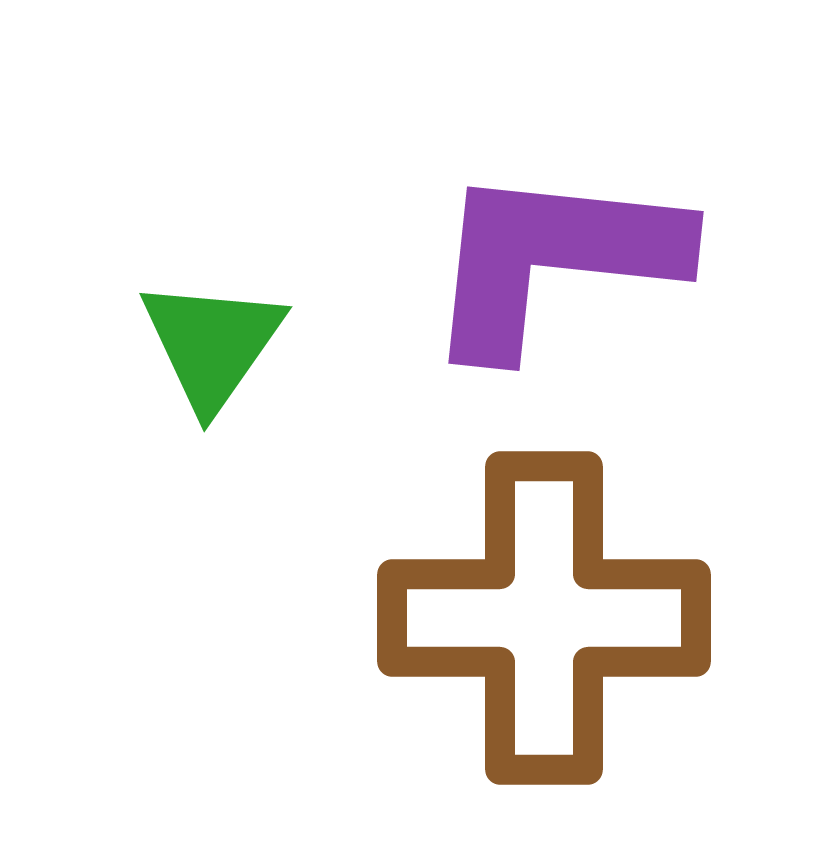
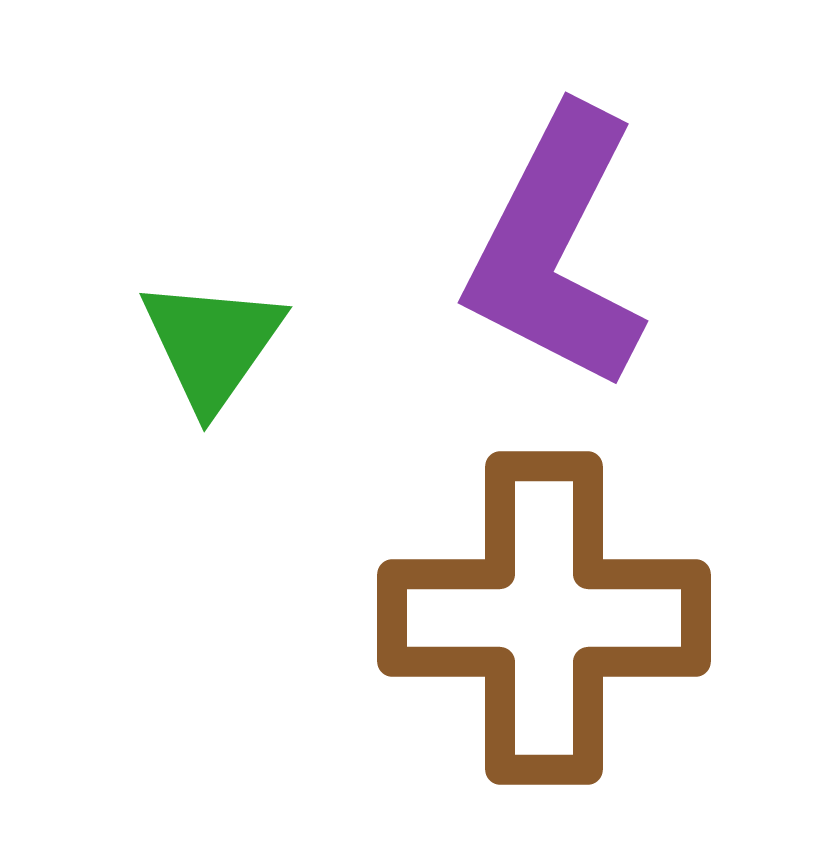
purple L-shape: moved 3 px right, 10 px up; rotated 69 degrees counterclockwise
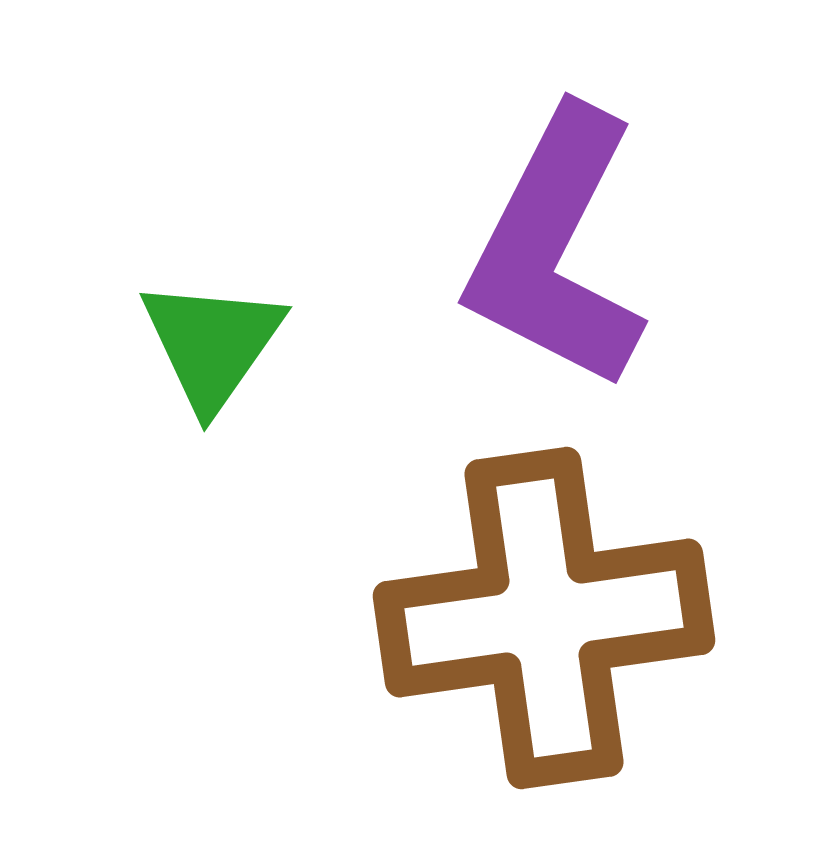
brown cross: rotated 8 degrees counterclockwise
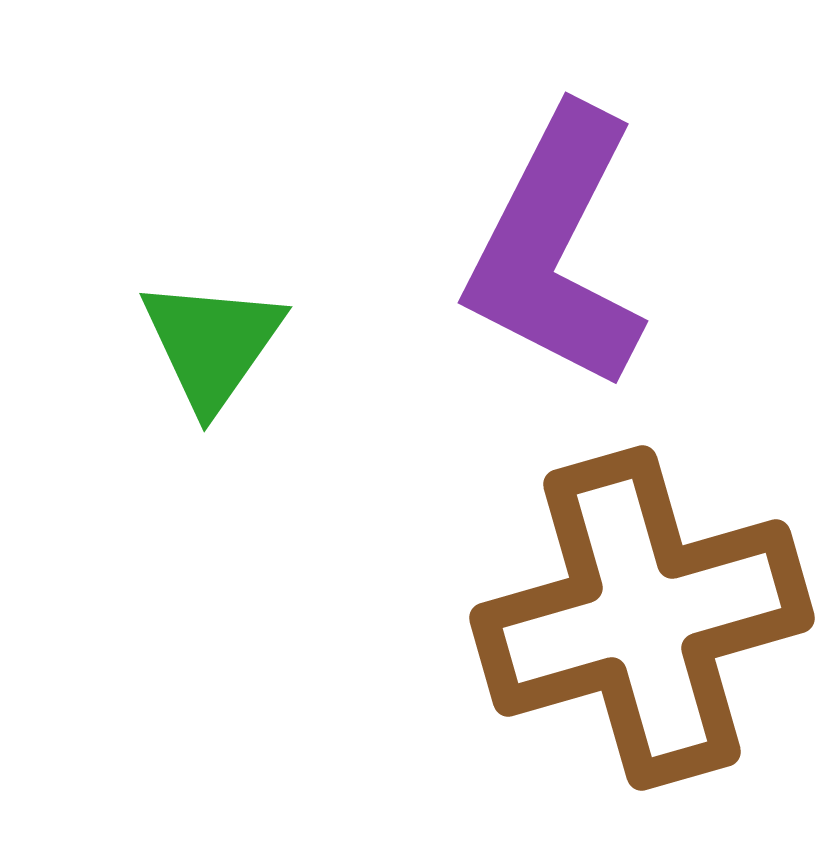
brown cross: moved 98 px right; rotated 8 degrees counterclockwise
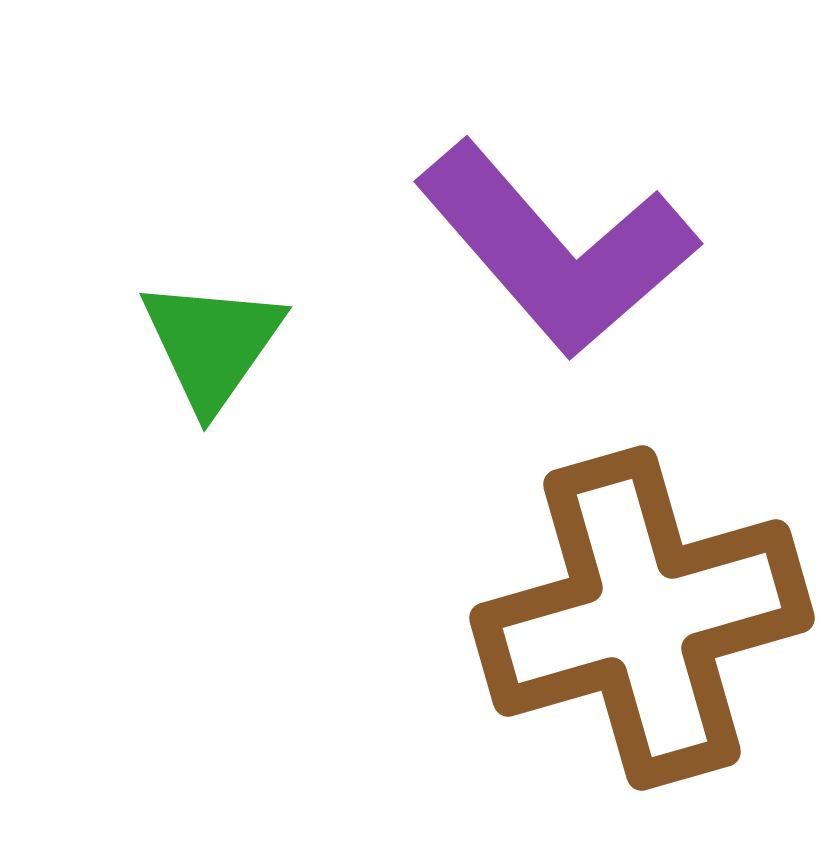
purple L-shape: rotated 68 degrees counterclockwise
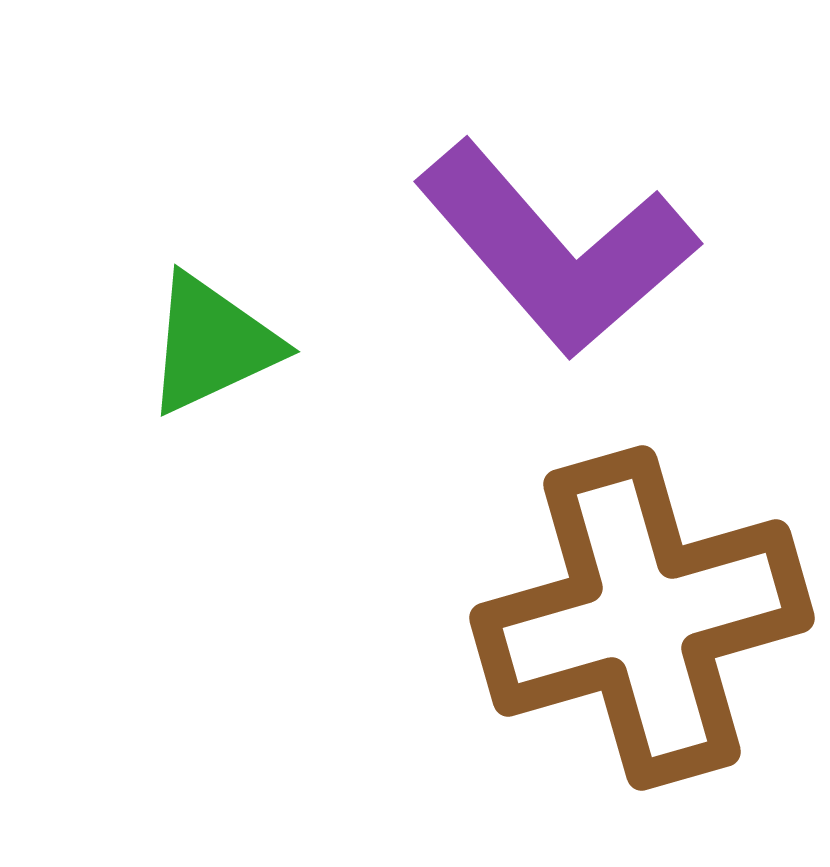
green triangle: rotated 30 degrees clockwise
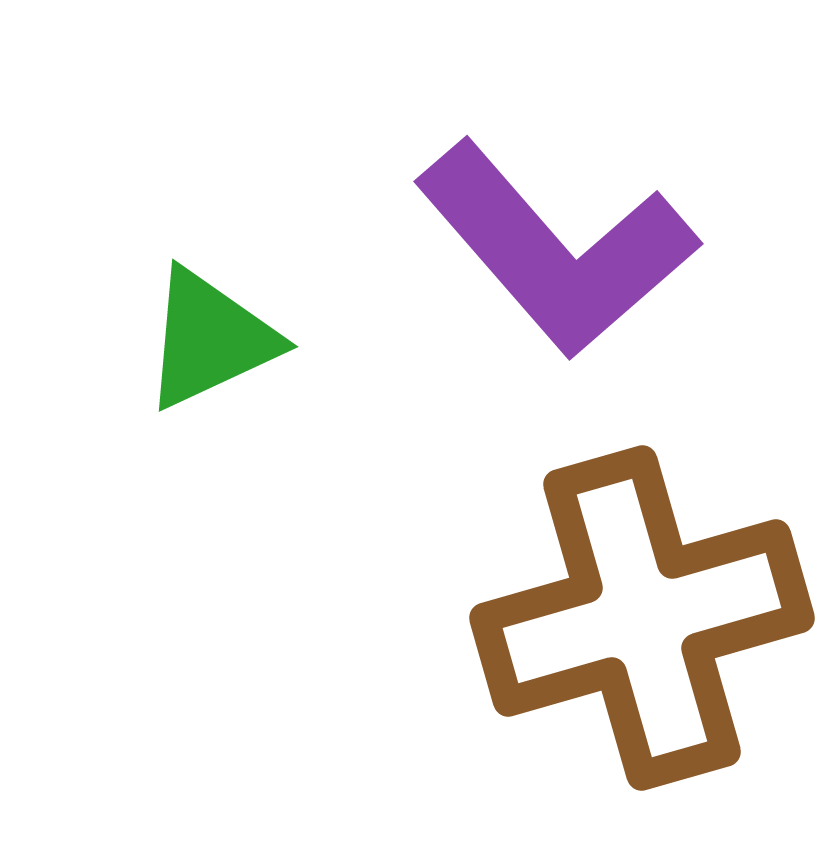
green triangle: moved 2 px left, 5 px up
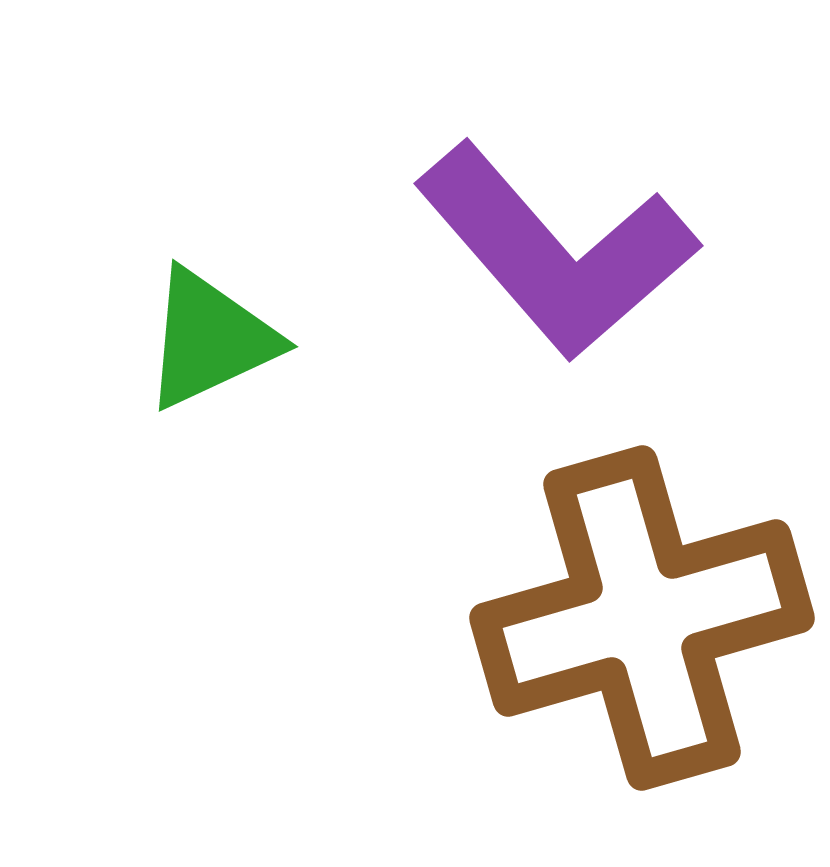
purple L-shape: moved 2 px down
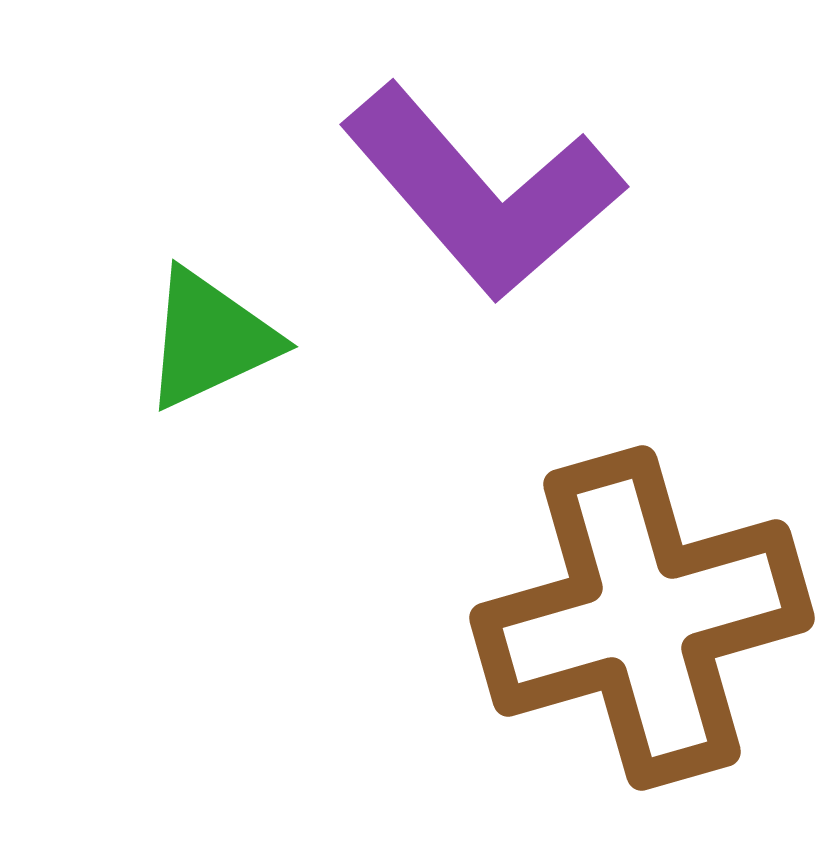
purple L-shape: moved 74 px left, 59 px up
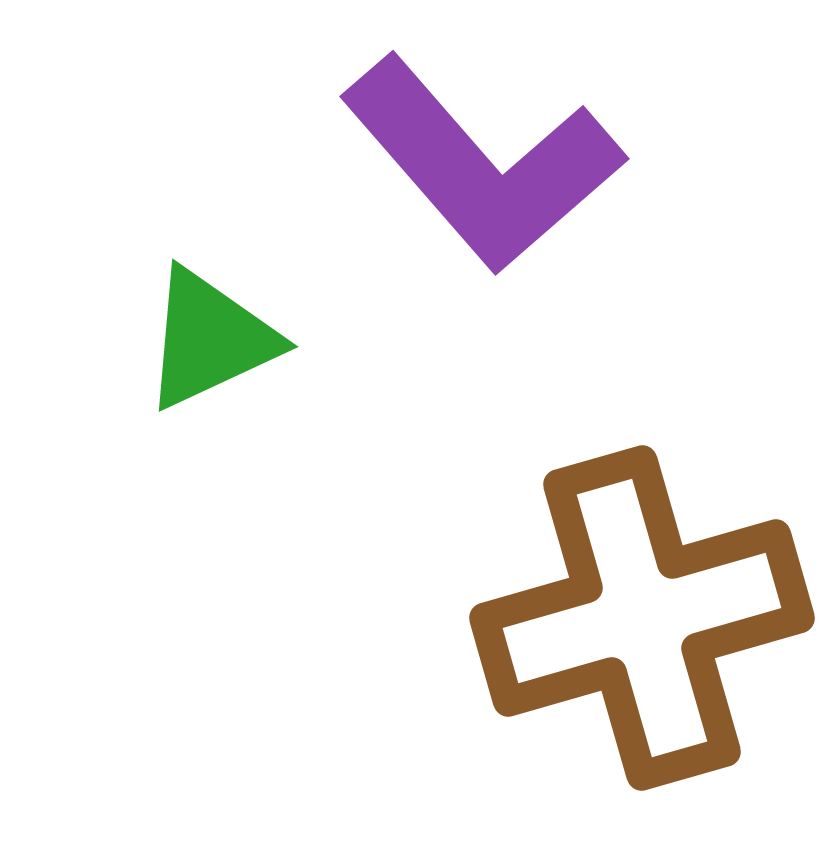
purple L-shape: moved 28 px up
